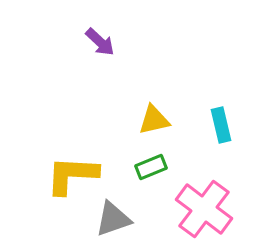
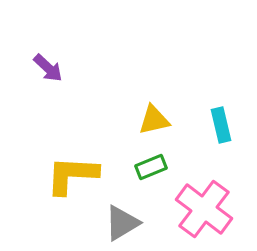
purple arrow: moved 52 px left, 26 px down
gray triangle: moved 9 px right, 4 px down; rotated 12 degrees counterclockwise
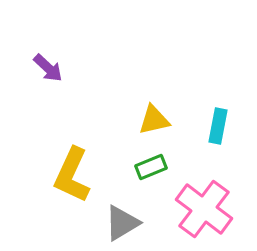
cyan rectangle: moved 3 px left, 1 px down; rotated 24 degrees clockwise
yellow L-shape: rotated 68 degrees counterclockwise
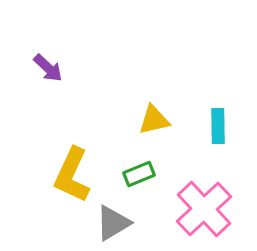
cyan rectangle: rotated 12 degrees counterclockwise
green rectangle: moved 12 px left, 7 px down
pink cross: rotated 10 degrees clockwise
gray triangle: moved 9 px left
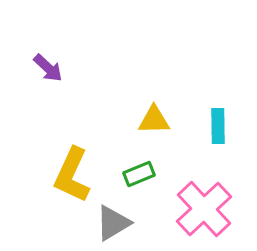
yellow triangle: rotated 12 degrees clockwise
